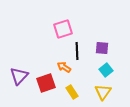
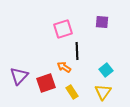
purple square: moved 26 px up
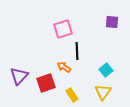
purple square: moved 10 px right
yellow rectangle: moved 3 px down
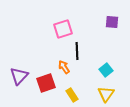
orange arrow: rotated 24 degrees clockwise
yellow triangle: moved 3 px right, 2 px down
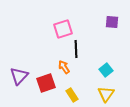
black line: moved 1 px left, 2 px up
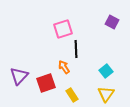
purple square: rotated 24 degrees clockwise
cyan square: moved 1 px down
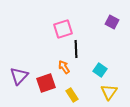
cyan square: moved 6 px left, 1 px up; rotated 16 degrees counterclockwise
yellow triangle: moved 3 px right, 2 px up
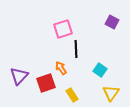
orange arrow: moved 3 px left, 1 px down
yellow triangle: moved 2 px right, 1 px down
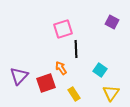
yellow rectangle: moved 2 px right, 1 px up
